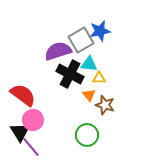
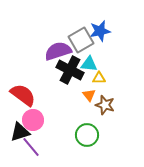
black cross: moved 4 px up
black triangle: rotated 45 degrees clockwise
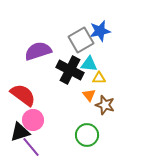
purple semicircle: moved 20 px left
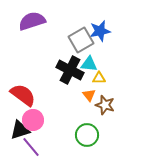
purple semicircle: moved 6 px left, 30 px up
black triangle: moved 2 px up
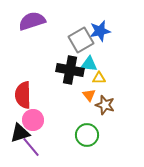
black cross: rotated 16 degrees counterclockwise
red semicircle: rotated 128 degrees counterclockwise
black triangle: moved 3 px down
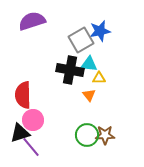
brown star: moved 30 px down; rotated 18 degrees counterclockwise
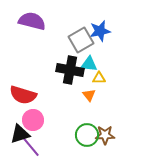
purple semicircle: rotated 32 degrees clockwise
red semicircle: rotated 72 degrees counterclockwise
black triangle: moved 1 px down
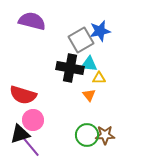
black cross: moved 2 px up
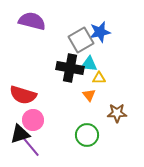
blue star: moved 1 px down
brown star: moved 12 px right, 22 px up
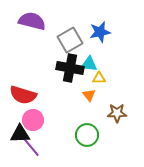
gray square: moved 11 px left
black triangle: rotated 15 degrees clockwise
